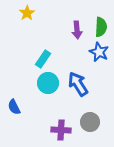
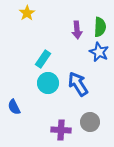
green semicircle: moved 1 px left
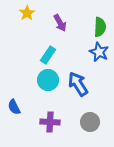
purple arrow: moved 17 px left, 7 px up; rotated 24 degrees counterclockwise
cyan rectangle: moved 5 px right, 4 px up
cyan circle: moved 3 px up
purple cross: moved 11 px left, 8 px up
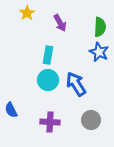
cyan rectangle: rotated 24 degrees counterclockwise
blue arrow: moved 2 px left
blue semicircle: moved 3 px left, 3 px down
gray circle: moved 1 px right, 2 px up
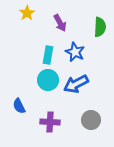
blue star: moved 24 px left
blue arrow: rotated 85 degrees counterclockwise
blue semicircle: moved 8 px right, 4 px up
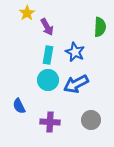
purple arrow: moved 13 px left, 4 px down
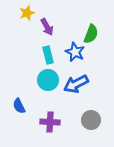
yellow star: rotated 14 degrees clockwise
green semicircle: moved 9 px left, 7 px down; rotated 18 degrees clockwise
cyan rectangle: rotated 24 degrees counterclockwise
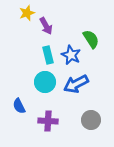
purple arrow: moved 1 px left, 1 px up
green semicircle: moved 5 px down; rotated 54 degrees counterclockwise
blue star: moved 4 px left, 3 px down
cyan circle: moved 3 px left, 2 px down
purple cross: moved 2 px left, 1 px up
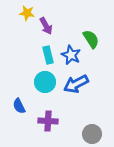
yellow star: rotated 28 degrees clockwise
gray circle: moved 1 px right, 14 px down
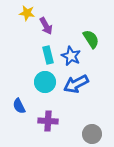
blue star: moved 1 px down
